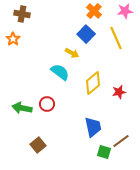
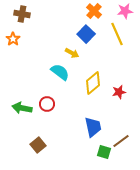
yellow line: moved 1 px right, 4 px up
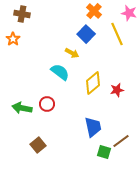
pink star: moved 4 px right, 2 px down; rotated 21 degrees clockwise
red star: moved 2 px left, 2 px up
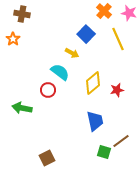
orange cross: moved 10 px right
yellow line: moved 1 px right, 5 px down
red circle: moved 1 px right, 14 px up
blue trapezoid: moved 2 px right, 6 px up
brown square: moved 9 px right, 13 px down; rotated 14 degrees clockwise
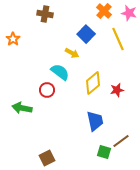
brown cross: moved 23 px right
red circle: moved 1 px left
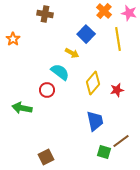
yellow line: rotated 15 degrees clockwise
yellow diamond: rotated 10 degrees counterclockwise
brown square: moved 1 px left, 1 px up
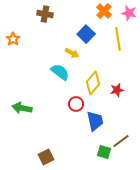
red circle: moved 29 px right, 14 px down
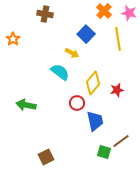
red circle: moved 1 px right, 1 px up
green arrow: moved 4 px right, 3 px up
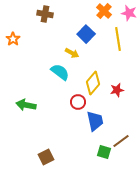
red circle: moved 1 px right, 1 px up
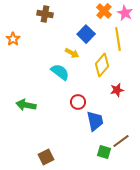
pink star: moved 4 px left; rotated 14 degrees clockwise
yellow diamond: moved 9 px right, 18 px up
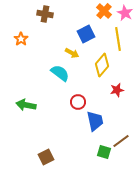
blue square: rotated 18 degrees clockwise
orange star: moved 8 px right
cyan semicircle: moved 1 px down
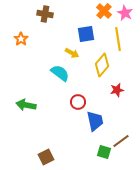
blue square: rotated 18 degrees clockwise
